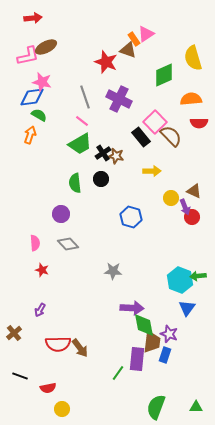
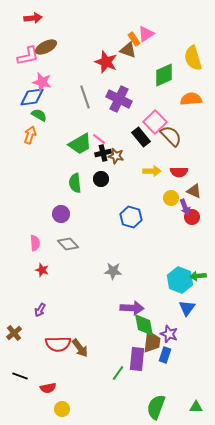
pink line at (82, 121): moved 17 px right, 18 px down
red semicircle at (199, 123): moved 20 px left, 49 px down
black cross at (103, 153): rotated 21 degrees clockwise
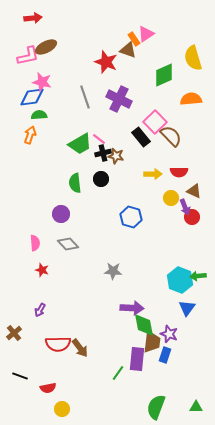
green semicircle at (39, 115): rotated 35 degrees counterclockwise
yellow arrow at (152, 171): moved 1 px right, 3 px down
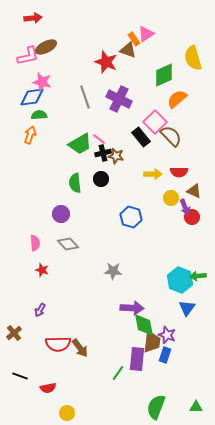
orange semicircle at (191, 99): moved 14 px left; rotated 35 degrees counterclockwise
purple star at (169, 334): moved 2 px left, 1 px down
yellow circle at (62, 409): moved 5 px right, 4 px down
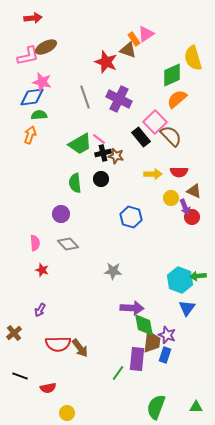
green diamond at (164, 75): moved 8 px right
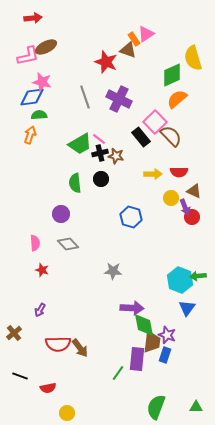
black cross at (103, 153): moved 3 px left
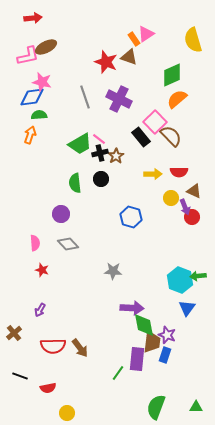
brown triangle at (128, 50): moved 1 px right, 7 px down
yellow semicircle at (193, 58): moved 18 px up
brown star at (116, 156): rotated 28 degrees clockwise
red semicircle at (58, 344): moved 5 px left, 2 px down
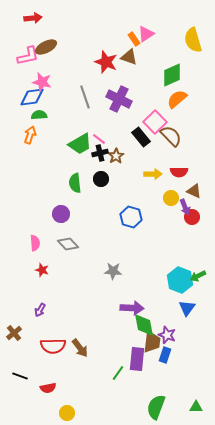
green arrow at (198, 276): rotated 21 degrees counterclockwise
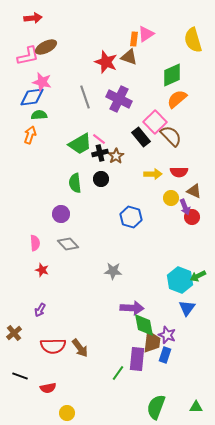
orange rectangle at (134, 39): rotated 40 degrees clockwise
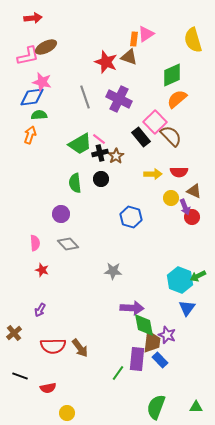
blue rectangle at (165, 355): moved 5 px left, 5 px down; rotated 63 degrees counterclockwise
